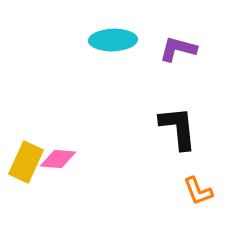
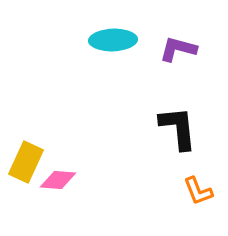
pink diamond: moved 21 px down
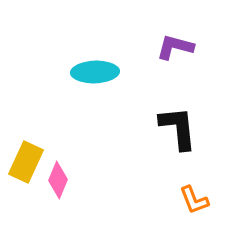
cyan ellipse: moved 18 px left, 32 px down
purple L-shape: moved 3 px left, 2 px up
pink diamond: rotated 72 degrees counterclockwise
orange L-shape: moved 4 px left, 9 px down
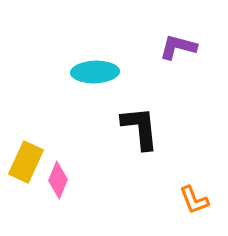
purple L-shape: moved 3 px right
black L-shape: moved 38 px left
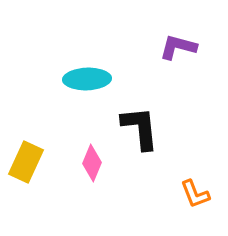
cyan ellipse: moved 8 px left, 7 px down
pink diamond: moved 34 px right, 17 px up
orange L-shape: moved 1 px right, 6 px up
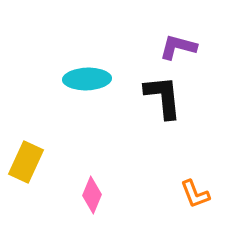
black L-shape: moved 23 px right, 31 px up
pink diamond: moved 32 px down
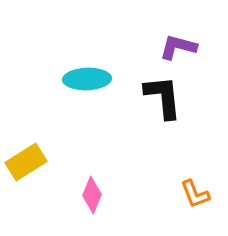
yellow rectangle: rotated 33 degrees clockwise
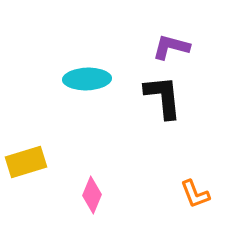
purple L-shape: moved 7 px left
yellow rectangle: rotated 15 degrees clockwise
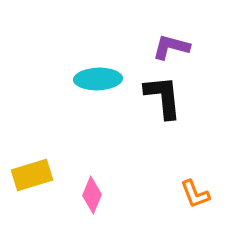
cyan ellipse: moved 11 px right
yellow rectangle: moved 6 px right, 13 px down
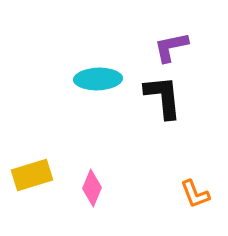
purple L-shape: rotated 27 degrees counterclockwise
pink diamond: moved 7 px up
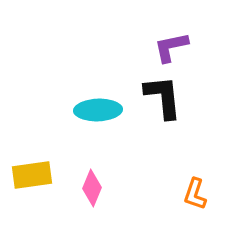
cyan ellipse: moved 31 px down
yellow rectangle: rotated 9 degrees clockwise
orange L-shape: rotated 40 degrees clockwise
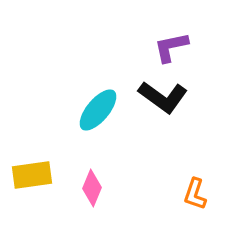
black L-shape: rotated 132 degrees clockwise
cyan ellipse: rotated 48 degrees counterclockwise
